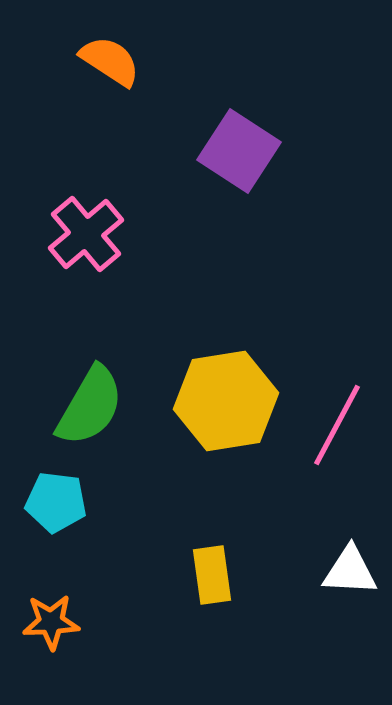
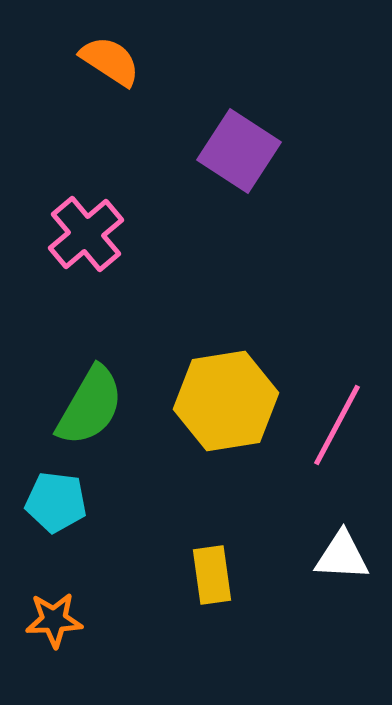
white triangle: moved 8 px left, 15 px up
orange star: moved 3 px right, 2 px up
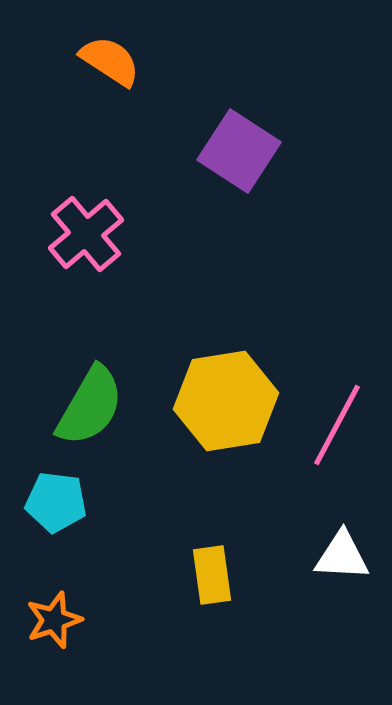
orange star: rotated 16 degrees counterclockwise
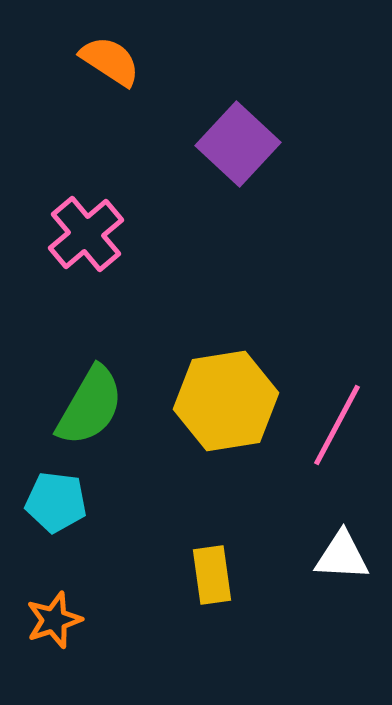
purple square: moved 1 px left, 7 px up; rotated 10 degrees clockwise
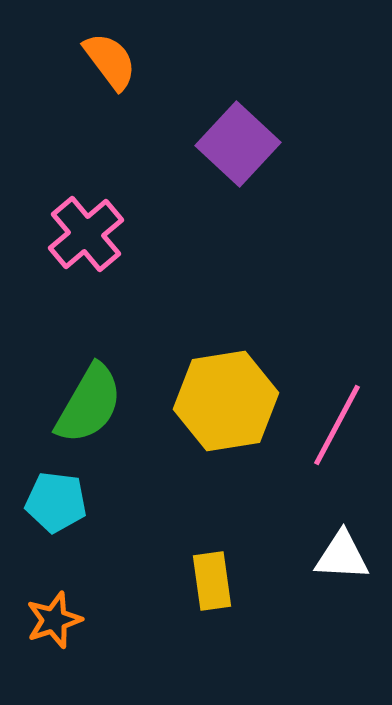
orange semicircle: rotated 20 degrees clockwise
green semicircle: moved 1 px left, 2 px up
yellow rectangle: moved 6 px down
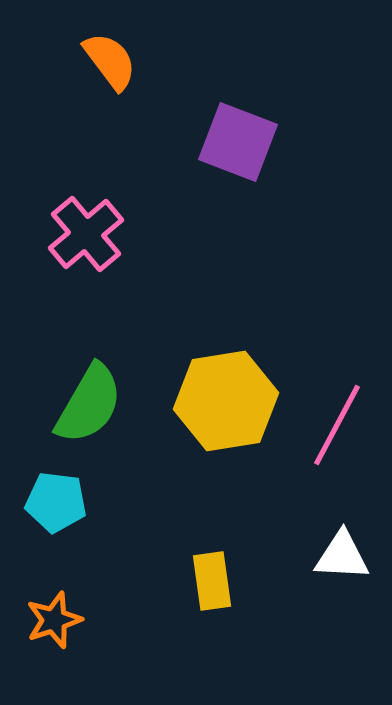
purple square: moved 2 px up; rotated 22 degrees counterclockwise
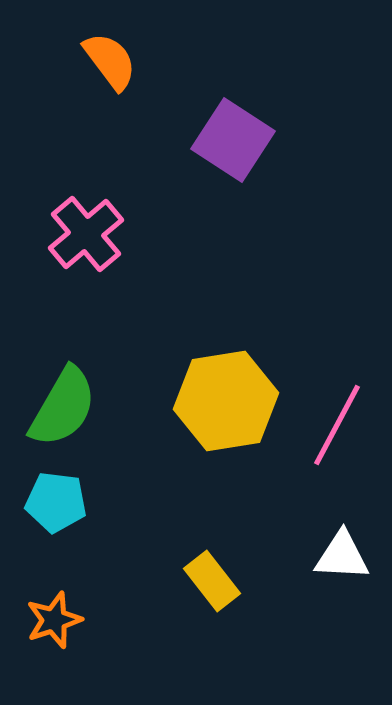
purple square: moved 5 px left, 2 px up; rotated 12 degrees clockwise
green semicircle: moved 26 px left, 3 px down
yellow rectangle: rotated 30 degrees counterclockwise
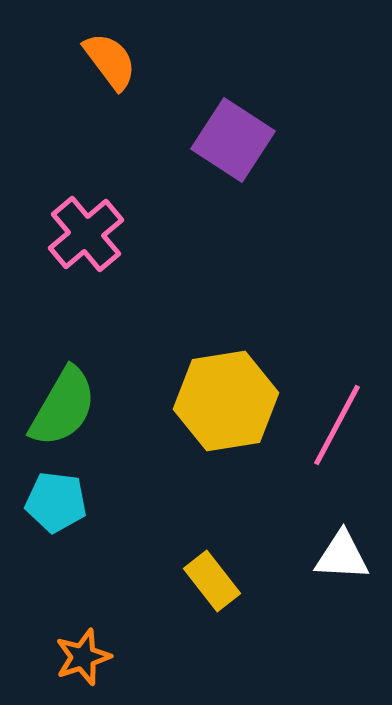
orange star: moved 29 px right, 37 px down
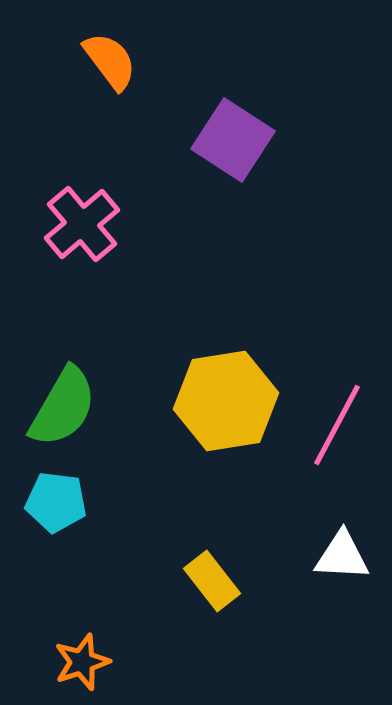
pink cross: moved 4 px left, 10 px up
orange star: moved 1 px left, 5 px down
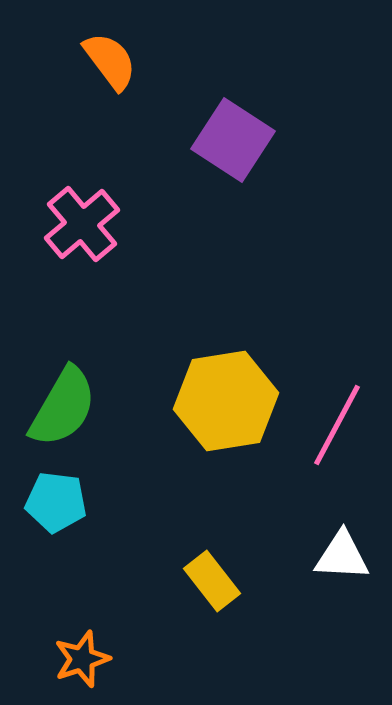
orange star: moved 3 px up
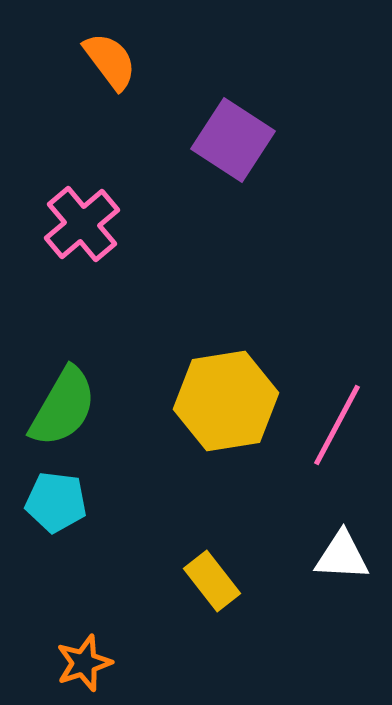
orange star: moved 2 px right, 4 px down
